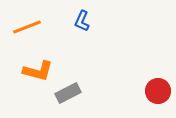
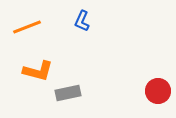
gray rectangle: rotated 15 degrees clockwise
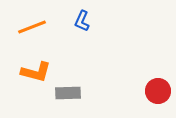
orange line: moved 5 px right
orange L-shape: moved 2 px left, 1 px down
gray rectangle: rotated 10 degrees clockwise
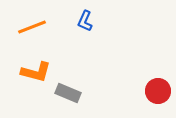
blue L-shape: moved 3 px right
gray rectangle: rotated 25 degrees clockwise
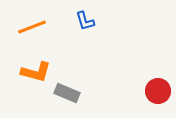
blue L-shape: rotated 40 degrees counterclockwise
gray rectangle: moved 1 px left
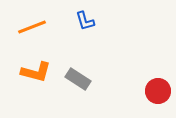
gray rectangle: moved 11 px right, 14 px up; rotated 10 degrees clockwise
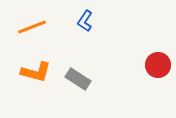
blue L-shape: rotated 50 degrees clockwise
red circle: moved 26 px up
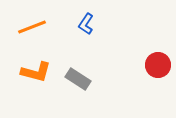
blue L-shape: moved 1 px right, 3 px down
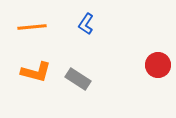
orange line: rotated 16 degrees clockwise
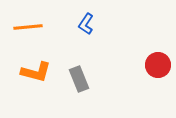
orange line: moved 4 px left
gray rectangle: moved 1 px right; rotated 35 degrees clockwise
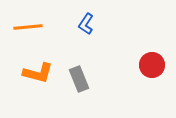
red circle: moved 6 px left
orange L-shape: moved 2 px right, 1 px down
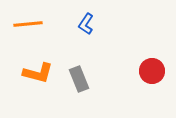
orange line: moved 3 px up
red circle: moved 6 px down
